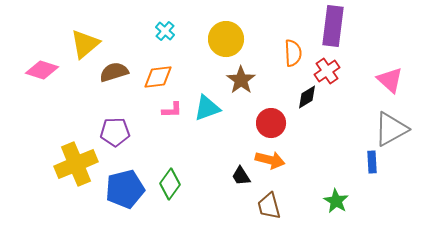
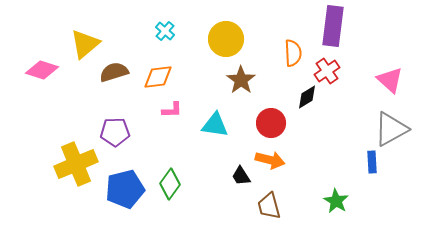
cyan triangle: moved 8 px right, 17 px down; rotated 28 degrees clockwise
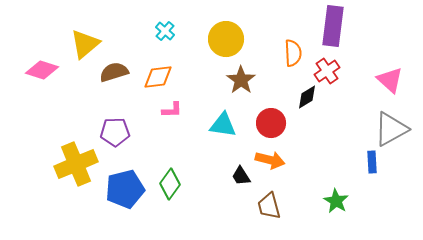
cyan triangle: moved 8 px right
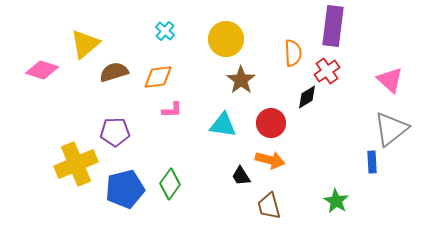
gray triangle: rotated 9 degrees counterclockwise
